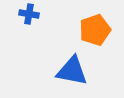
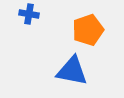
orange pentagon: moved 7 px left
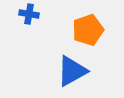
blue triangle: rotated 40 degrees counterclockwise
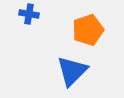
blue triangle: rotated 16 degrees counterclockwise
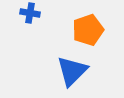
blue cross: moved 1 px right, 1 px up
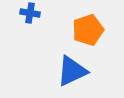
blue triangle: rotated 20 degrees clockwise
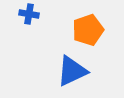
blue cross: moved 1 px left, 1 px down
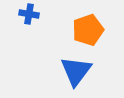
blue triangle: moved 4 px right; rotated 28 degrees counterclockwise
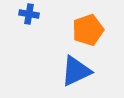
blue triangle: rotated 28 degrees clockwise
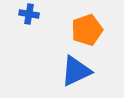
orange pentagon: moved 1 px left
